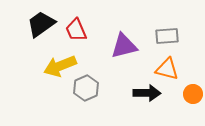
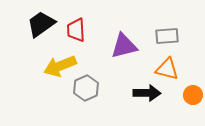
red trapezoid: rotated 20 degrees clockwise
orange circle: moved 1 px down
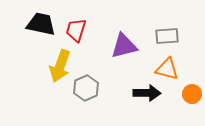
black trapezoid: rotated 48 degrees clockwise
red trapezoid: rotated 20 degrees clockwise
yellow arrow: rotated 48 degrees counterclockwise
orange circle: moved 1 px left, 1 px up
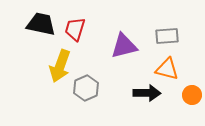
red trapezoid: moved 1 px left, 1 px up
orange circle: moved 1 px down
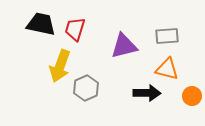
orange circle: moved 1 px down
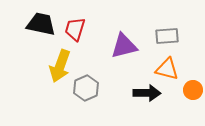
orange circle: moved 1 px right, 6 px up
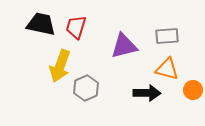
red trapezoid: moved 1 px right, 2 px up
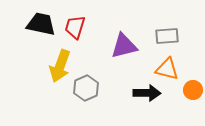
red trapezoid: moved 1 px left
